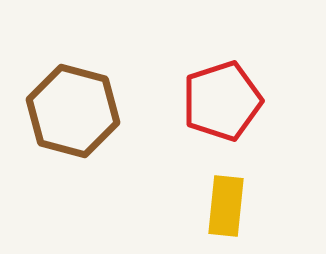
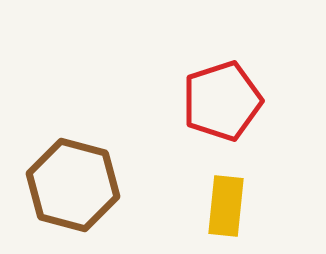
brown hexagon: moved 74 px down
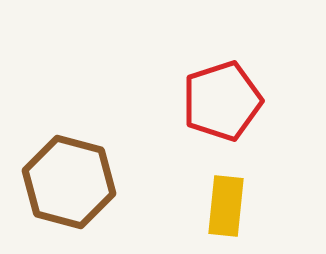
brown hexagon: moved 4 px left, 3 px up
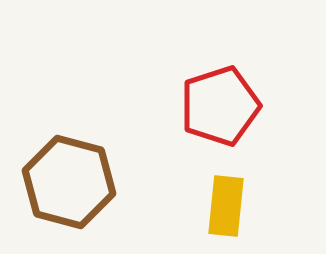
red pentagon: moved 2 px left, 5 px down
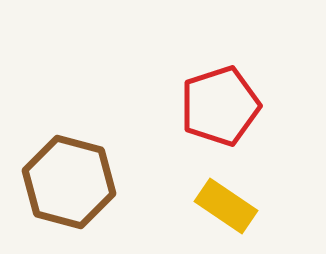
yellow rectangle: rotated 62 degrees counterclockwise
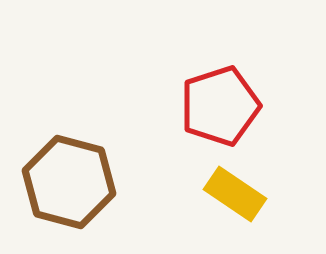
yellow rectangle: moved 9 px right, 12 px up
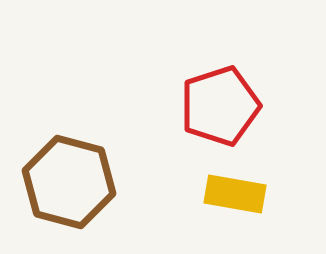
yellow rectangle: rotated 24 degrees counterclockwise
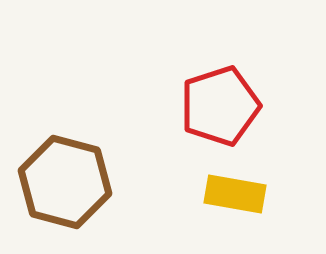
brown hexagon: moved 4 px left
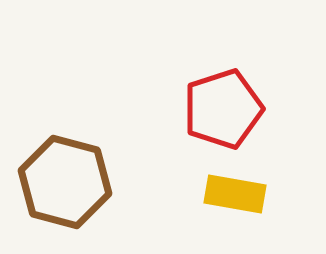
red pentagon: moved 3 px right, 3 px down
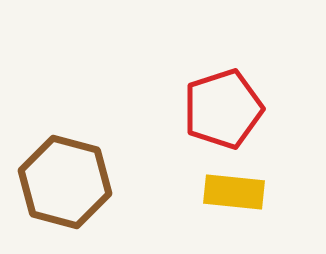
yellow rectangle: moved 1 px left, 2 px up; rotated 4 degrees counterclockwise
